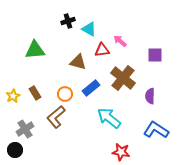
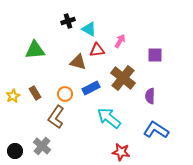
pink arrow: rotated 80 degrees clockwise
red triangle: moved 5 px left
blue rectangle: rotated 12 degrees clockwise
brown L-shape: rotated 15 degrees counterclockwise
gray cross: moved 17 px right, 17 px down; rotated 18 degrees counterclockwise
black circle: moved 1 px down
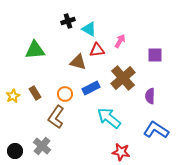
brown cross: rotated 10 degrees clockwise
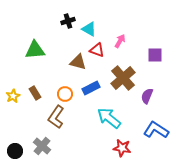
red triangle: rotated 28 degrees clockwise
purple semicircle: moved 3 px left; rotated 21 degrees clockwise
red star: moved 1 px right, 4 px up
